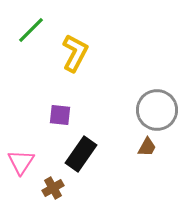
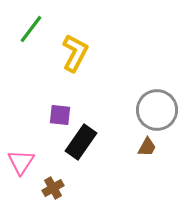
green line: moved 1 px up; rotated 8 degrees counterclockwise
black rectangle: moved 12 px up
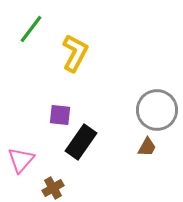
pink triangle: moved 2 px up; rotated 8 degrees clockwise
